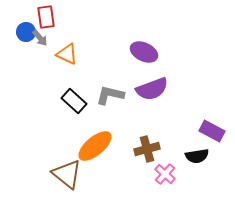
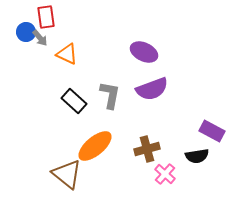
gray L-shape: rotated 88 degrees clockwise
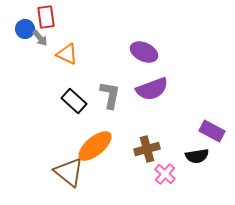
blue circle: moved 1 px left, 3 px up
brown triangle: moved 2 px right, 2 px up
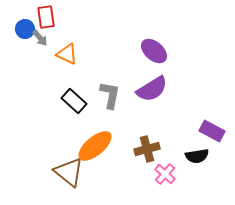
purple ellipse: moved 10 px right, 1 px up; rotated 16 degrees clockwise
purple semicircle: rotated 12 degrees counterclockwise
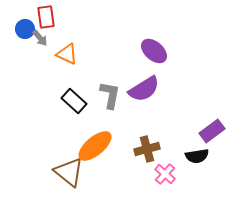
purple semicircle: moved 8 px left
purple rectangle: rotated 65 degrees counterclockwise
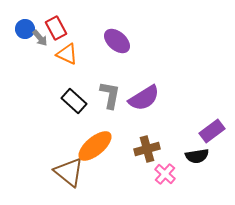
red rectangle: moved 10 px right, 11 px down; rotated 20 degrees counterclockwise
purple ellipse: moved 37 px left, 10 px up
purple semicircle: moved 9 px down
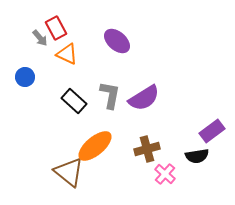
blue circle: moved 48 px down
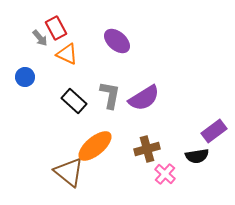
purple rectangle: moved 2 px right
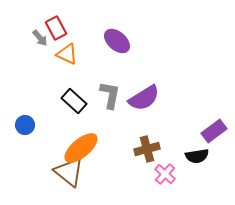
blue circle: moved 48 px down
orange ellipse: moved 14 px left, 2 px down
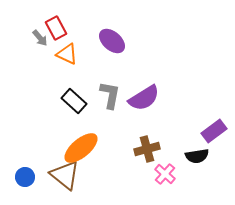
purple ellipse: moved 5 px left
blue circle: moved 52 px down
brown triangle: moved 4 px left, 3 px down
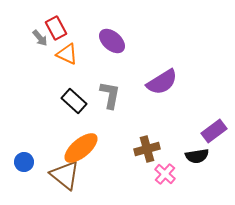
purple semicircle: moved 18 px right, 16 px up
blue circle: moved 1 px left, 15 px up
